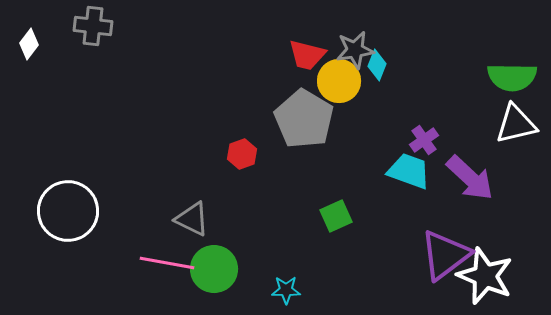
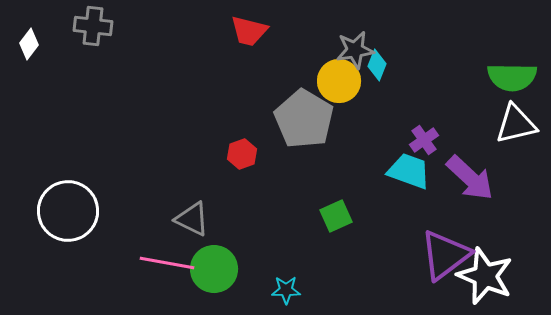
red trapezoid: moved 58 px left, 24 px up
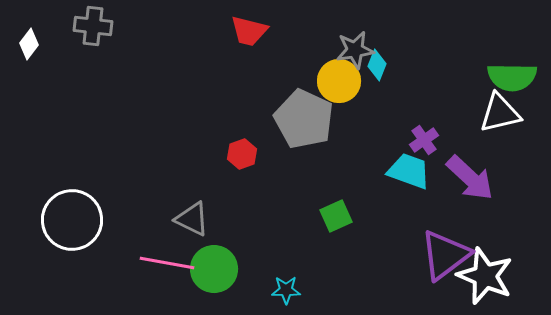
gray pentagon: rotated 6 degrees counterclockwise
white triangle: moved 16 px left, 11 px up
white circle: moved 4 px right, 9 px down
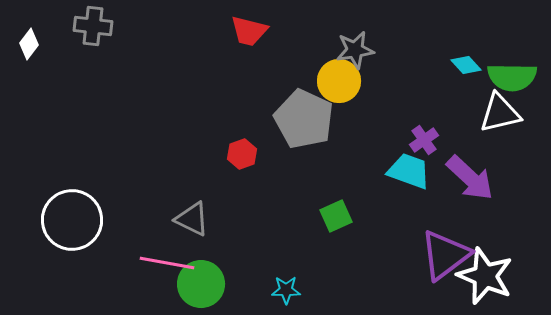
cyan diamond: moved 89 px right; rotated 64 degrees counterclockwise
green circle: moved 13 px left, 15 px down
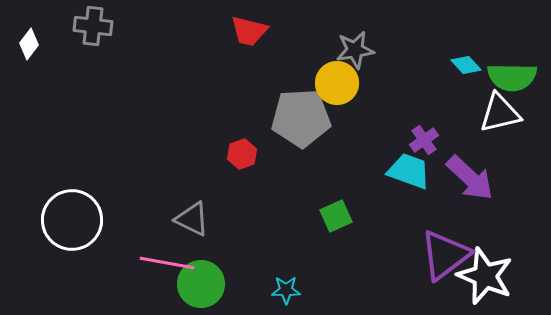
yellow circle: moved 2 px left, 2 px down
gray pentagon: moved 3 px left, 1 px up; rotated 28 degrees counterclockwise
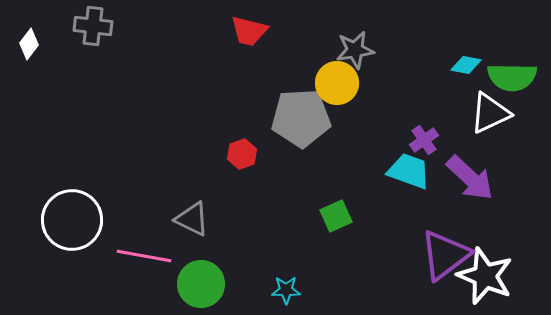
cyan diamond: rotated 36 degrees counterclockwise
white triangle: moved 10 px left; rotated 12 degrees counterclockwise
pink line: moved 23 px left, 7 px up
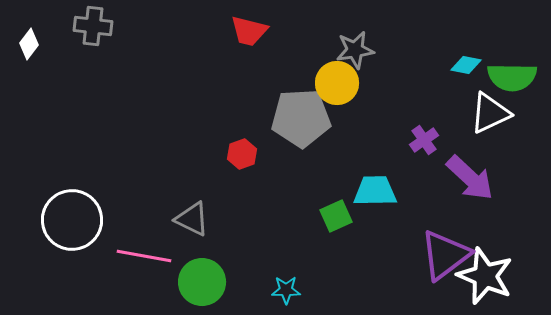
cyan trapezoid: moved 34 px left, 20 px down; rotated 21 degrees counterclockwise
green circle: moved 1 px right, 2 px up
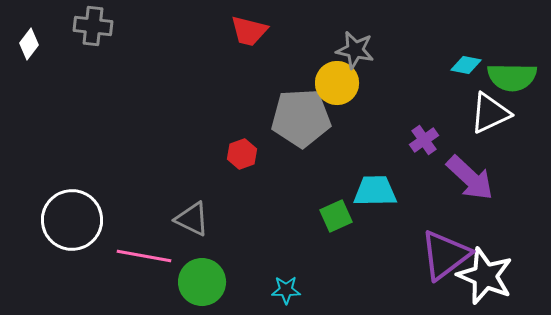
gray star: rotated 21 degrees clockwise
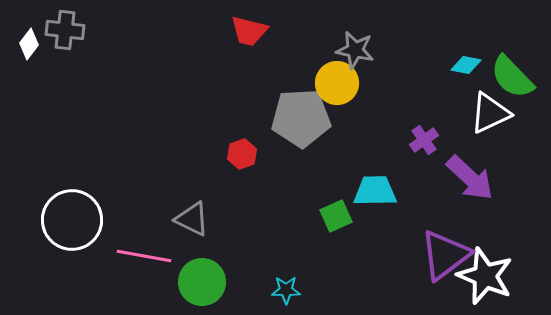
gray cross: moved 28 px left, 4 px down
green semicircle: rotated 45 degrees clockwise
